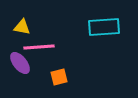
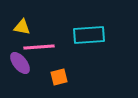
cyan rectangle: moved 15 px left, 8 px down
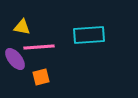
purple ellipse: moved 5 px left, 4 px up
orange square: moved 18 px left
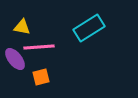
cyan rectangle: moved 7 px up; rotated 28 degrees counterclockwise
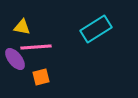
cyan rectangle: moved 7 px right, 1 px down
pink line: moved 3 px left
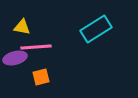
purple ellipse: moved 1 px up; rotated 65 degrees counterclockwise
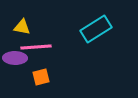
purple ellipse: rotated 15 degrees clockwise
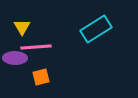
yellow triangle: rotated 48 degrees clockwise
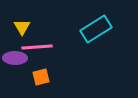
pink line: moved 1 px right
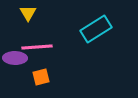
yellow triangle: moved 6 px right, 14 px up
